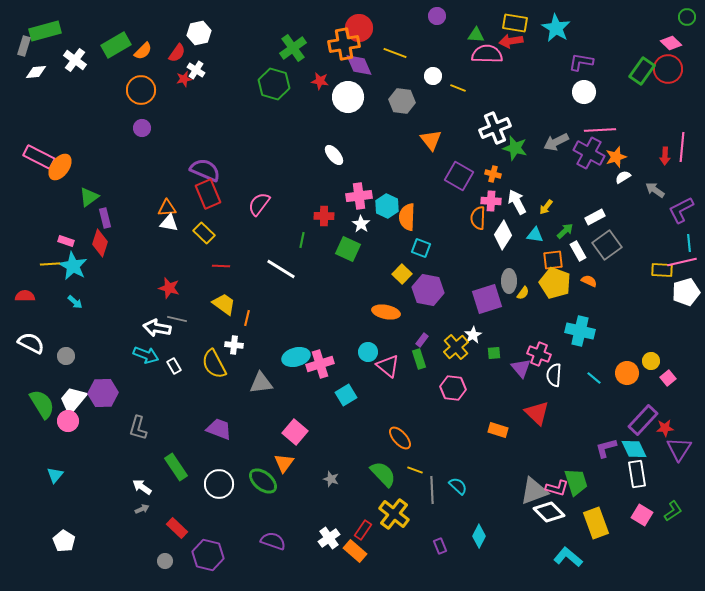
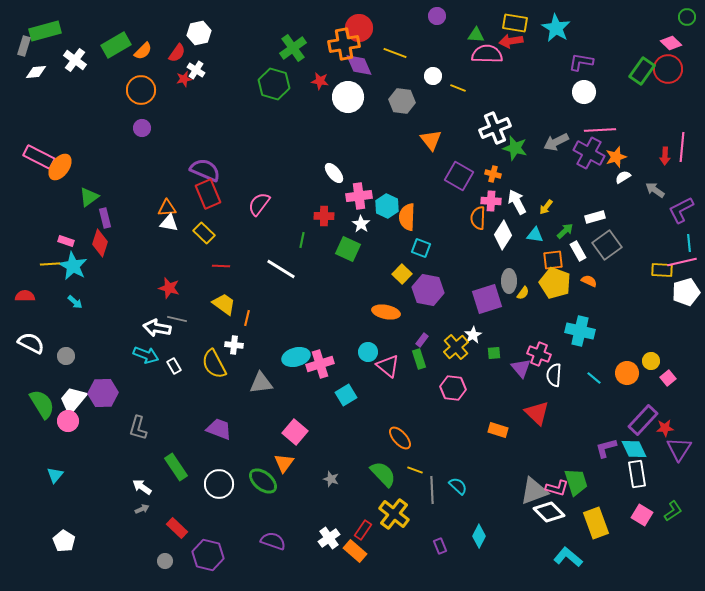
white ellipse at (334, 155): moved 18 px down
white rectangle at (595, 217): rotated 12 degrees clockwise
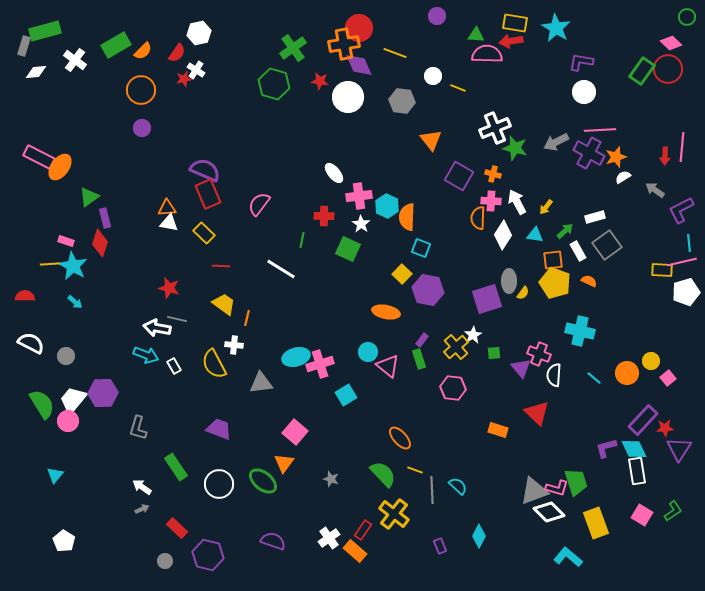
white rectangle at (637, 474): moved 3 px up
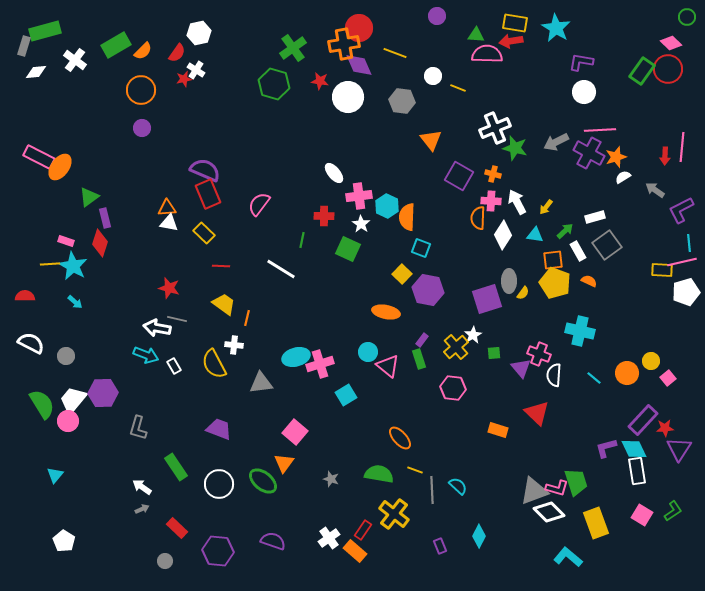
green semicircle at (383, 474): moved 4 px left; rotated 36 degrees counterclockwise
purple hexagon at (208, 555): moved 10 px right, 4 px up; rotated 8 degrees counterclockwise
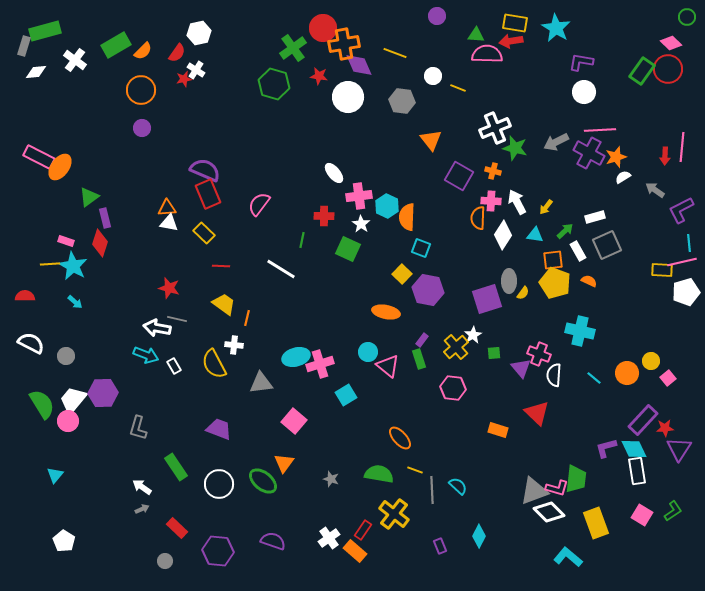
red circle at (359, 28): moved 36 px left
red star at (320, 81): moved 1 px left, 5 px up
orange cross at (493, 174): moved 3 px up
gray square at (607, 245): rotated 12 degrees clockwise
pink square at (295, 432): moved 1 px left, 11 px up
green trapezoid at (576, 482): moved 3 px up; rotated 24 degrees clockwise
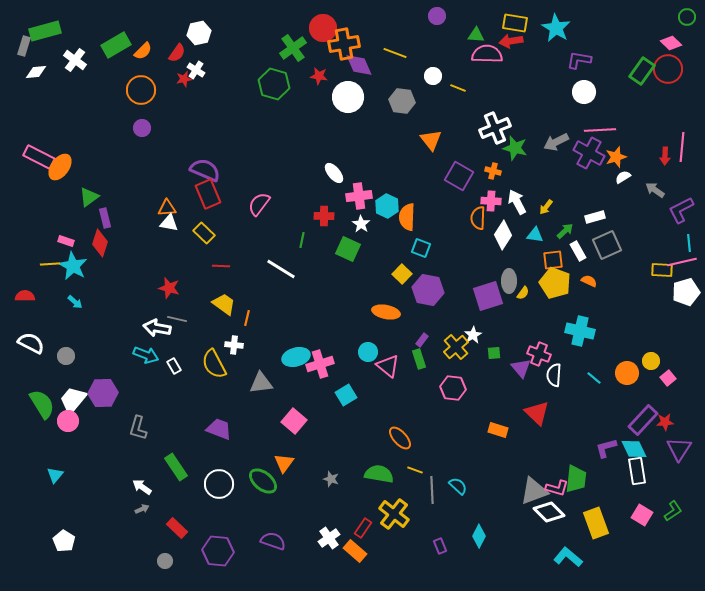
purple L-shape at (581, 62): moved 2 px left, 2 px up
purple square at (487, 299): moved 1 px right, 3 px up
red star at (665, 428): moved 6 px up
red rectangle at (363, 530): moved 2 px up
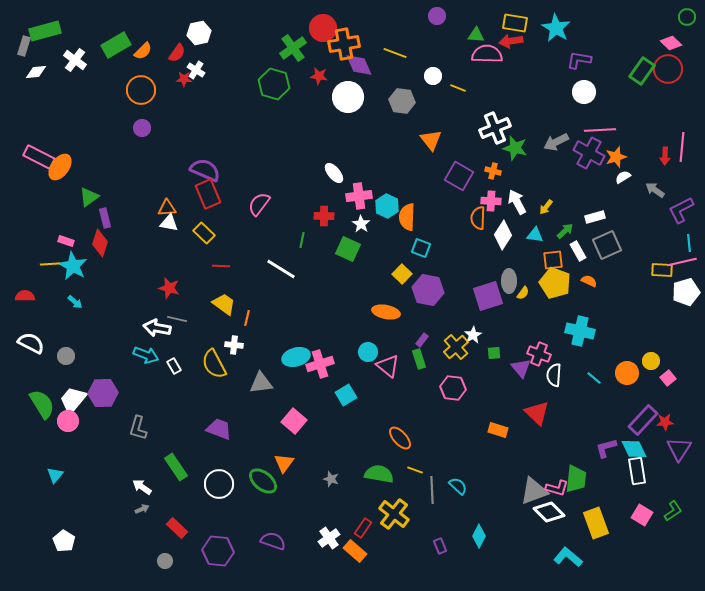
red star at (184, 79): rotated 14 degrees clockwise
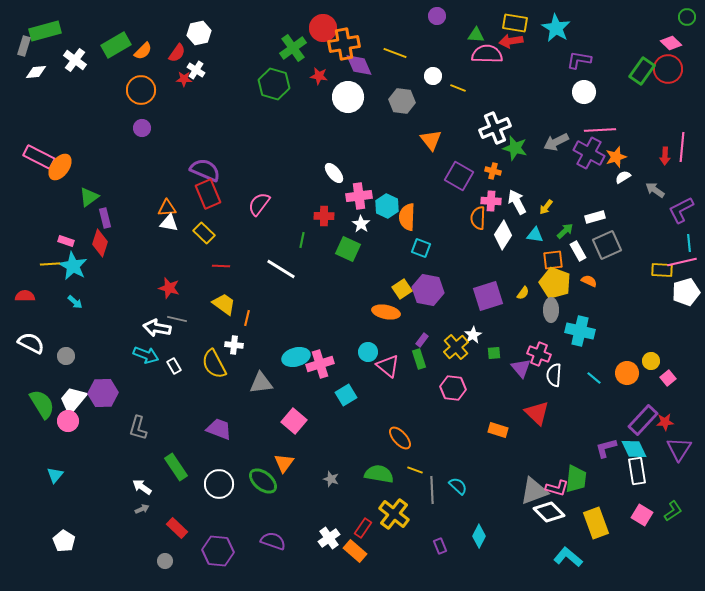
yellow square at (402, 274): moved 15 px down; rotated 12 degrees clockwise
gray ellipse at (509, 281): moved 42 px right, 29 px down
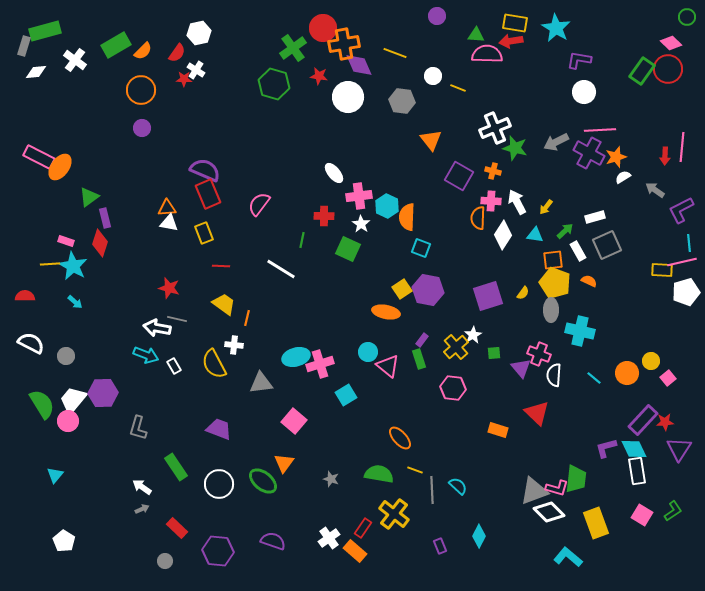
yellow rectangle at (204, 233): rotated 25 degrees clockwise
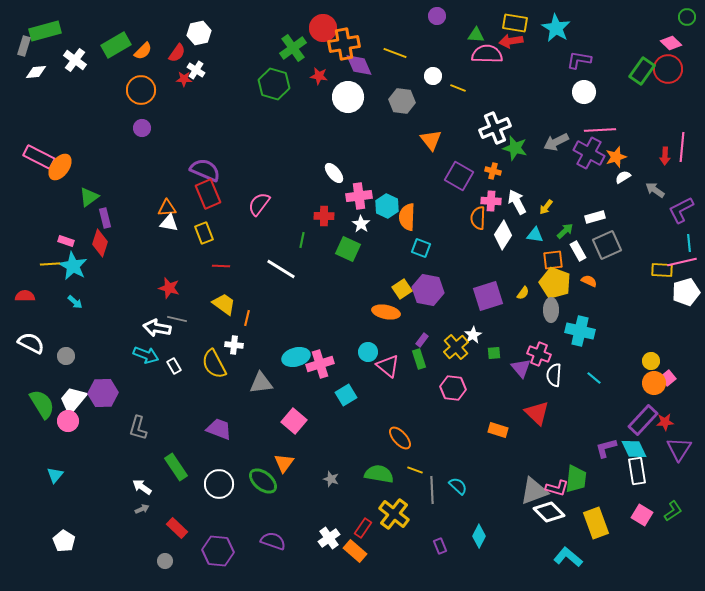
orange circle at (627, 373): moved 27 px right, 10 px down
